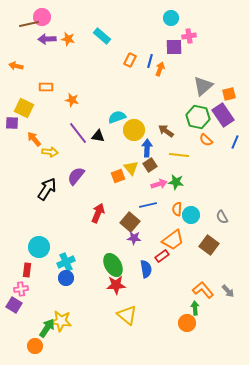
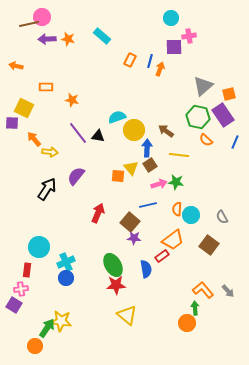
orange square at (118, 176): rotated 24 degrees clockwise
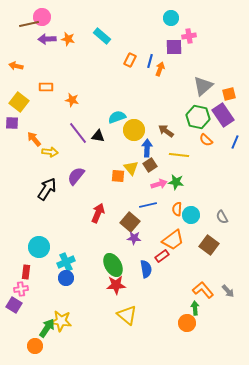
yellow square at (24, 108): moved 5 px left, 6 px up; rotated 12 degrees clockwise
red rectangle at (27, 270): moved 1 px left, 2 px down
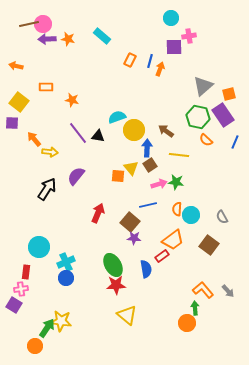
pink circle at (42, 17): moved 1 px right, 7 px down
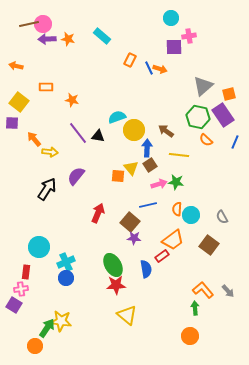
blue line at (150, 61): moved 1 px left, 7 px down; rotated 40 degrees counterclockwise
orange arrow at (160, 69): rotated 88 degrees clockwise
orange circle at (187, 323): moved 3 px right, 13 px down
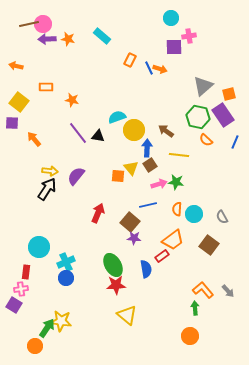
yellow arrow at (50, 152): moved 19 px down
cyan circle at (191, 215): moved 3 px right, 1 px up
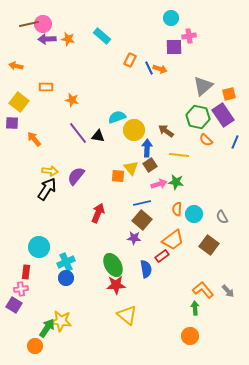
blue line at (148, 205): moved 6 px left, 2 px up
brown square at (130, 222): moved 12 px right, 2 px up
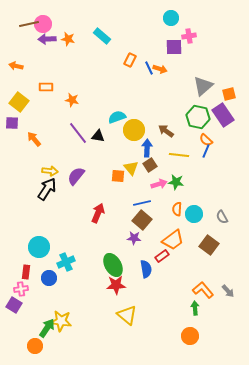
blue line at (235, 142): moved 29 px left, 9 px down
blue circle at (66, 278): moved 17 px left
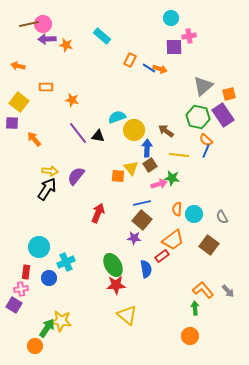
orange star at (68, 39): moved 2 px left, 6 px down
orange arrow at (16, 66): moved 2 px right
blue line at (149, 68): rotated 32 degrees counterclockwise
green star at (176, 182): moved 4 px left, 4 px up
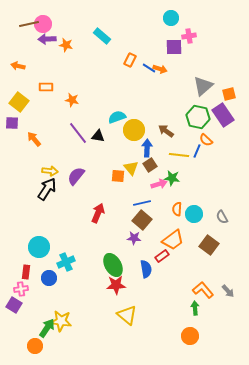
blue line at (206, 151): moved 9 px left
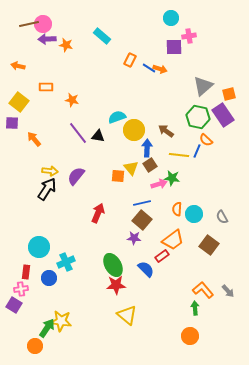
blue semicircle at (146, 269): rotated 36 degrees counterclockwise
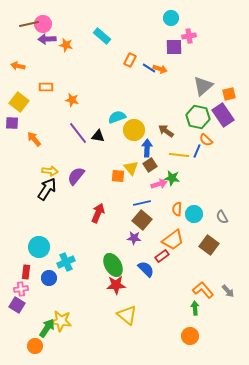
purple square at (14, 305): moved 3 px right
